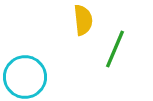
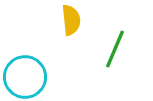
yellow semicircle: moved 12 px left
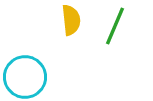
green line: moved 23 px up
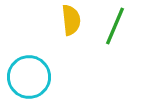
cyan circle: moved 4 px right
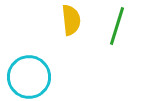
green line: moved 2 px right; rotated 6 degrees counterclockwise
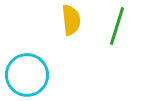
cyan circle: moved 2 px left, 2 px up
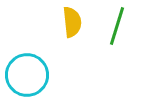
yellow semicircle: moved 1 px right, 2 px down
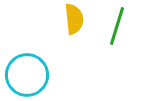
yellow semicircle: moved 2 px right, 3 px up
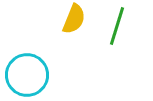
yellow semicircle: rotated 28 degrees clockwise
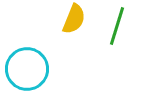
cyan circle: moved 6 px up
